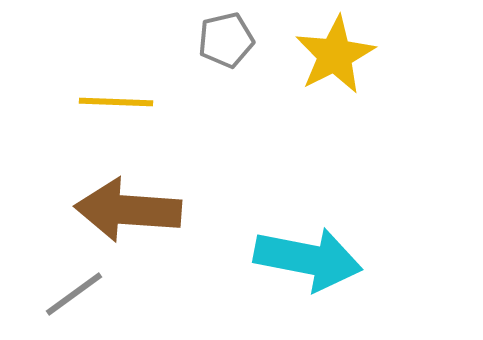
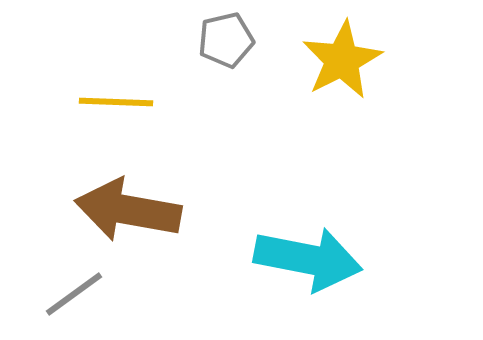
yellow star: moved 7 px right, 5 px down
brown arrow: rotated 6 degrees clockwise
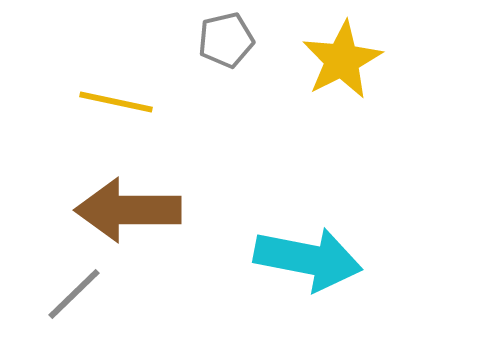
yellow line: rotated 10 degrees clockwise
brown arrow: rotated 10 degrees counterclockwise
gray line: rotated 8 degrees counterclockwise
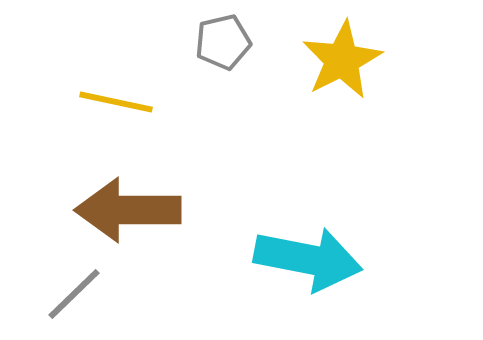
gray pentagon: moved 3 px left, 2 px down
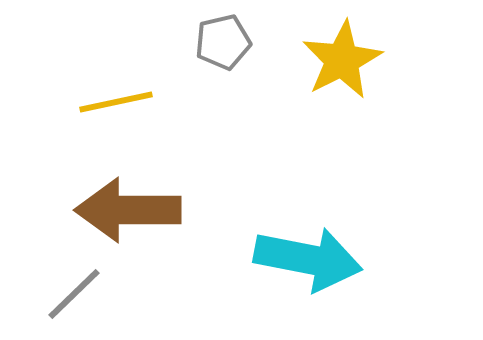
yellow line: rotated 24 degrees counterclockwise
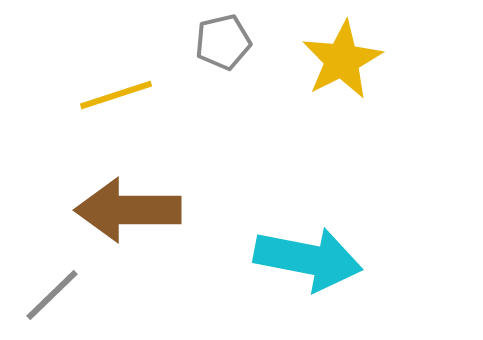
yellow line: moved 7 px up; rotated 6 degrees counterclockwise
gray line: moved 22 px left, 1 px down
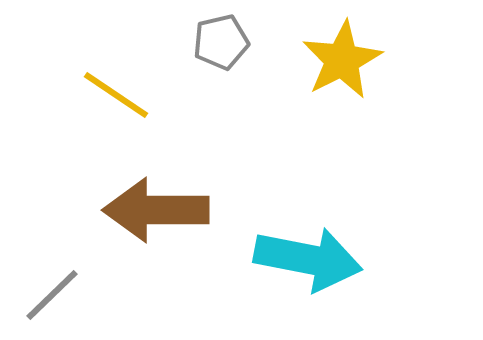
gray pentagon: moved 2 px left
yellow line: rotated 52 degrees clockwise
brown arrow: moved 28 px right
